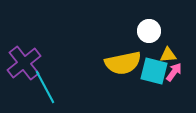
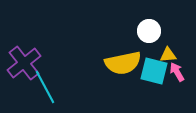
pink arrow: moved 3 px right; rotated 66 degrees counterclockwise
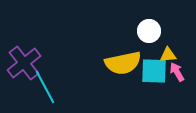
cyan square: rotated 12 degrees counterclockwise
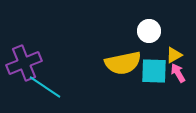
yellow triangle: moved 6 px right; rotated 24 degrees counterclockwise
purple cross: rotated 16 degrees clockwise
pink arrow: moved 1 px right, 1 px down
cyan line: rotated 28 degrees counterclockwise
